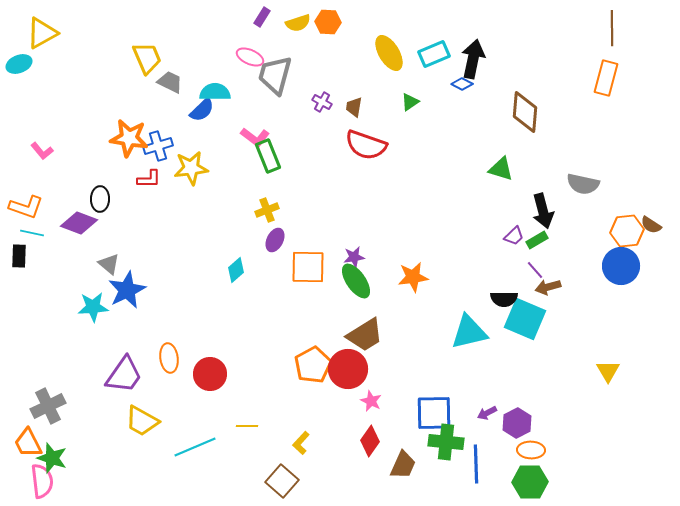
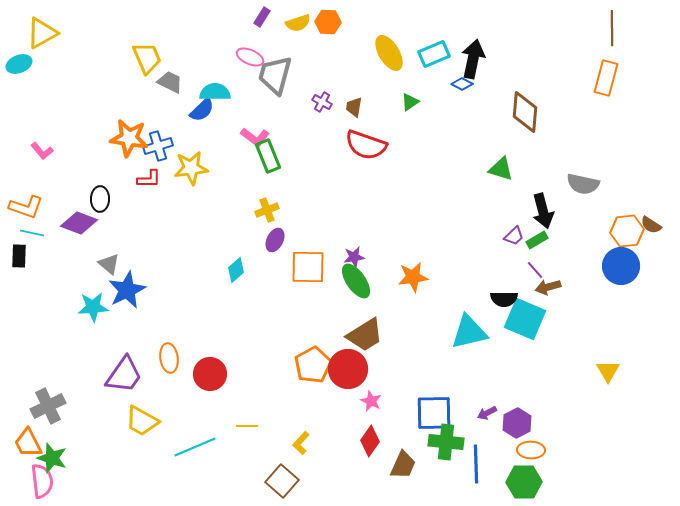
green hexagon at (530, 482): moved 6 px left
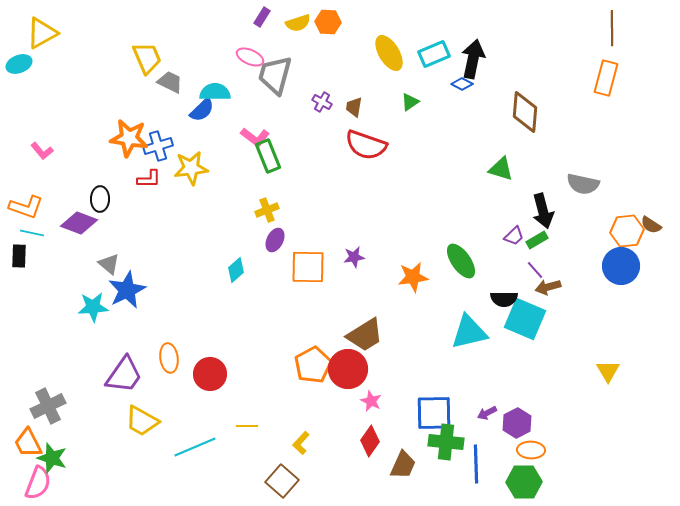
green ellipse at (356, 281): moved 105 px right, 20 px up
pink semicircle at (42, 481): moved 4 px left, 2 px down; rotated 28 degrees clockwise
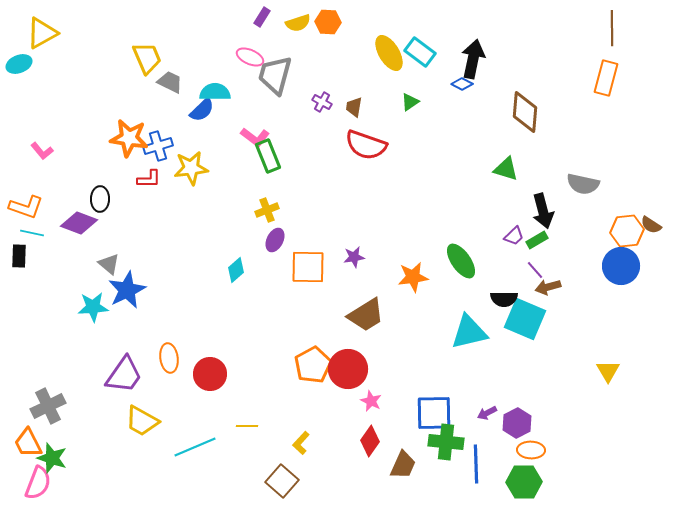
cyan rectangle at (434, 54): moved 14 px left, 2 px up; rotated 60 degrees clockwise
green triangle at (501, 169): moved 5 px right
brown trapezoid at (365, 335): moved 1 px right, 20 px up
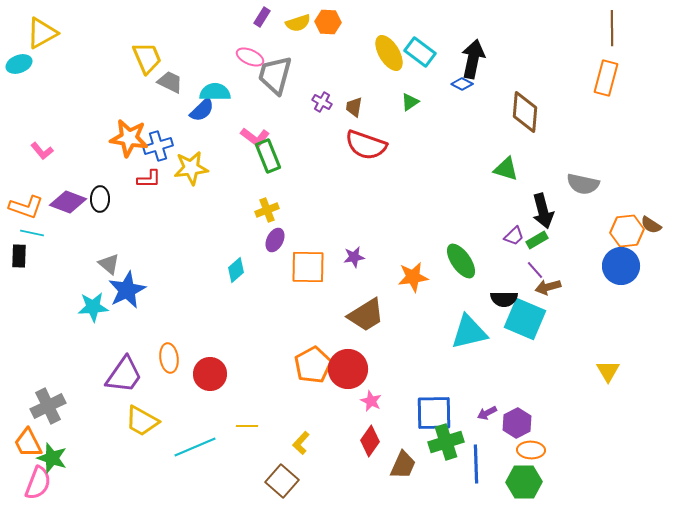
purple diamond at (79, 223): moved 11 px left, 21 px up
green cross at (446, 442): rotated 24 degrees counterclockwise
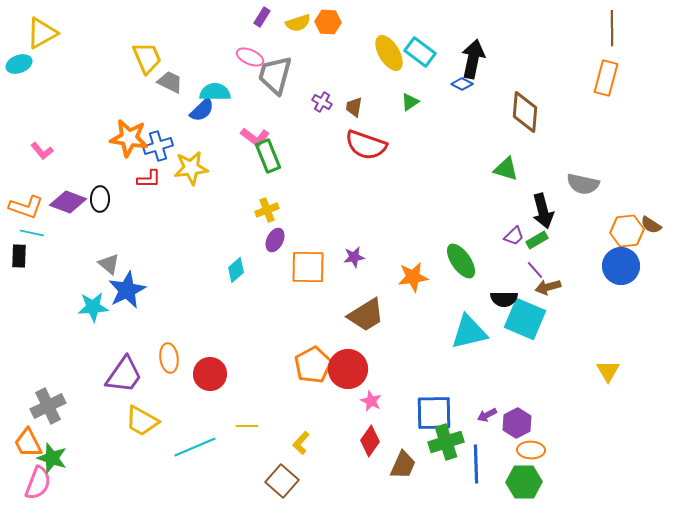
purple arrow at (487, 413): moved 2 px down
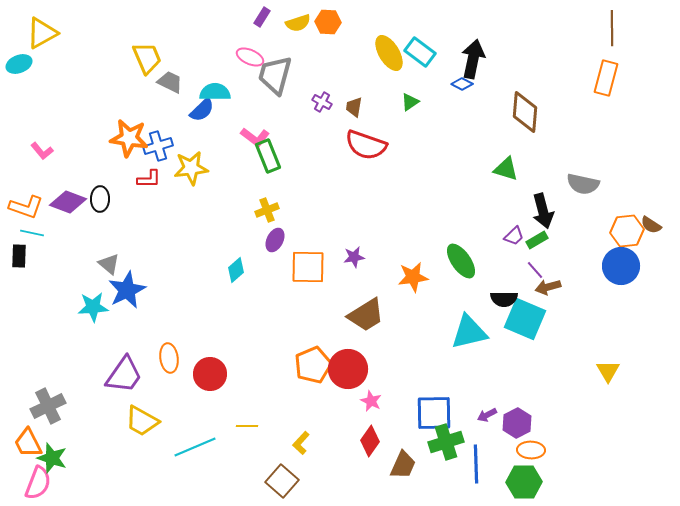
orange pentagon at (313, 365): rotated 6 degrees clockwise
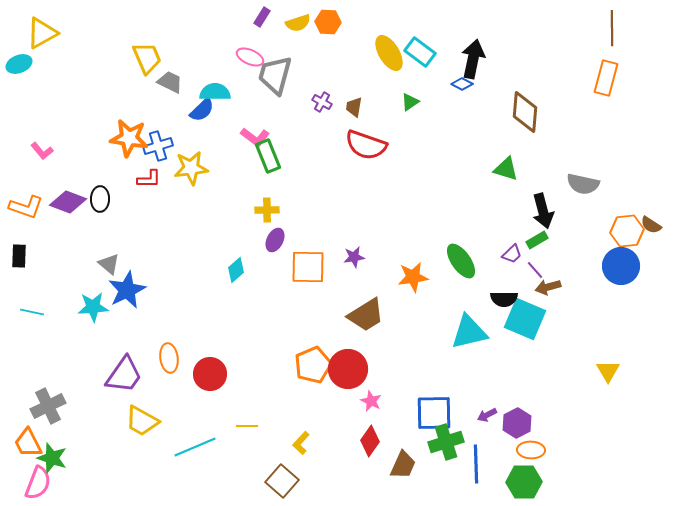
yellow cross at (267, 210): rotated 20 degrees clockwise
cyan line at (32, 233): moved 79 px down
purple trapezoid at (514, 236): moved 2 px left, 18 px down
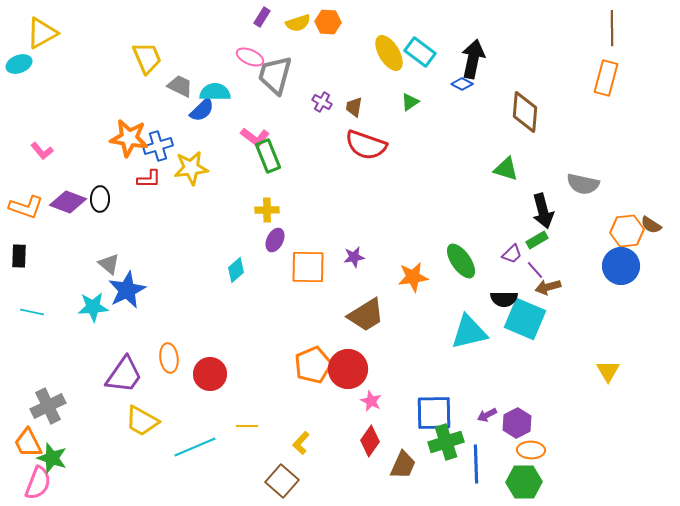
gray trapezoid at (170, 82): moved 10 px right, 4 px down
